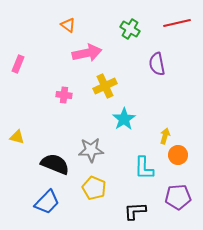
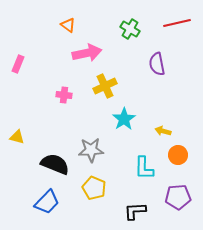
yellow arrow: moved 2 px left, 5 px up; rotated 91 degrees counterclockwise
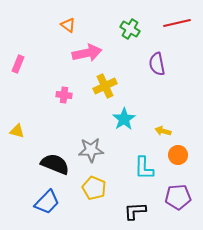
yellow triangle: moved 6 px up
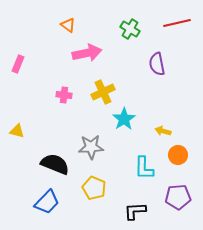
yellow cross: moved 2 px left, 6 px down
gray star: moved 3 px up
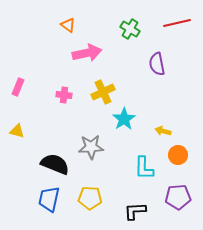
pink rectangle: moved 23 px down
yellow pentagon: moved 4 px left, 10 px down; rotated 20 degrees counterclockwise
blue trapezoid: moved 2 px right, 3 px up; rotated 148 degrees clockwise
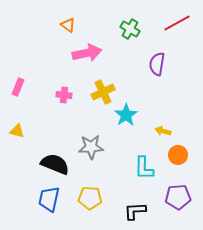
red line: rotated 16 degrees counterclockwise
purple semicircle: rotated 20 degrees clockwise
cyan star: moved 2 px right, 4 px up
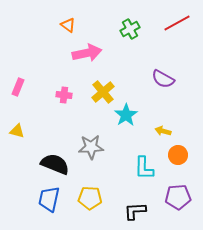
green cross: rotated 30 degrees clockwise
purple semicircle: moved 6 px right, 15 px down; rotated 70 degrees counterclockwise
yellow cross: rotated 15 degrees counterclockwise
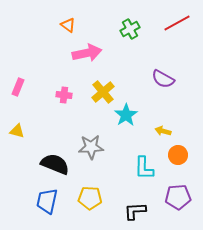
blue trapezoid: moved 2 px left, 2 px down
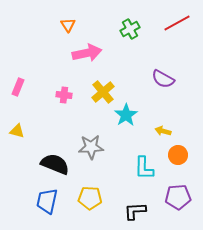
orange triangle: rotated 21 degrees clockwise
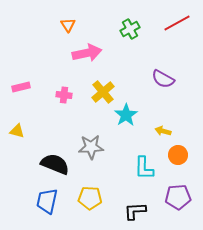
pink rectangle: moved 3 px right; rotated 54 degrees clockwise
